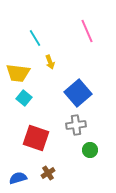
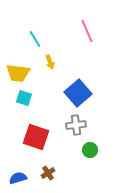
cyan line: moved 1 px down
cyan square: rotated 21 degrees counterclockwise
red square: moved 1 px up
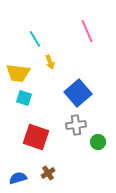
green circle: moved 8 px right, 8 px up
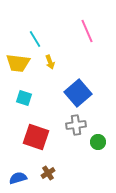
yellow trapezoid: moved 10 px up
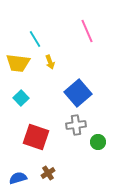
cyan square: moved 3 px left; rotated 28 degrees clockwise
